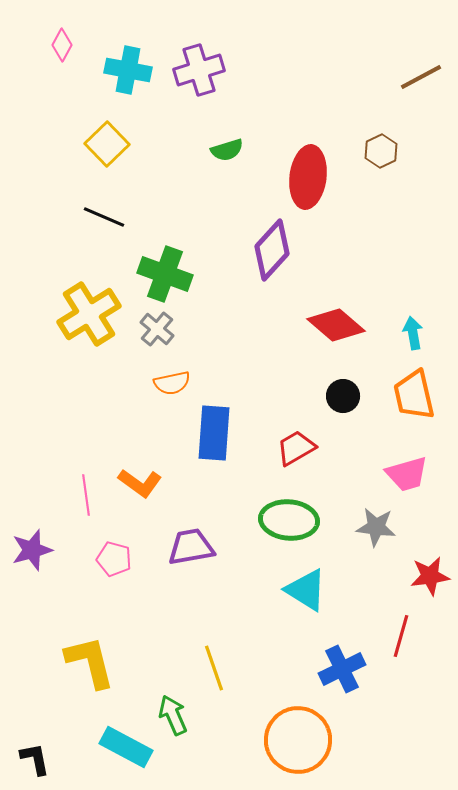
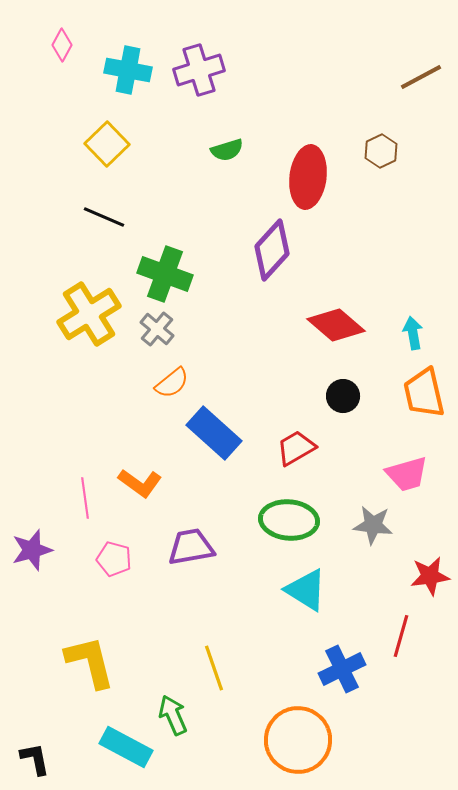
orange semicircle: rotated 27 degrees counterclockwise
orange trapezoid: moved 10 px right, 2 px up
blue rectangle: rotated 52 degrees counterclockwise
pink line: moved 1 px left, 3 px down
gray star: moved 3 px left, 2 px up
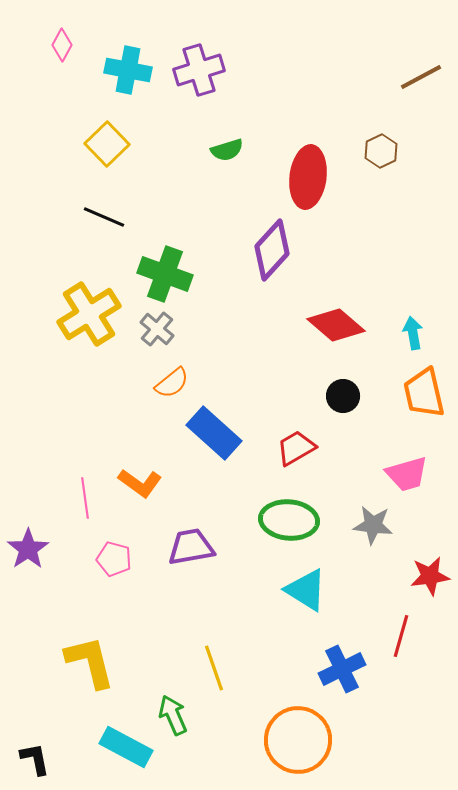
purple star: moved 4 px left, 1 px up; rotated 18 degrees counterclockwise
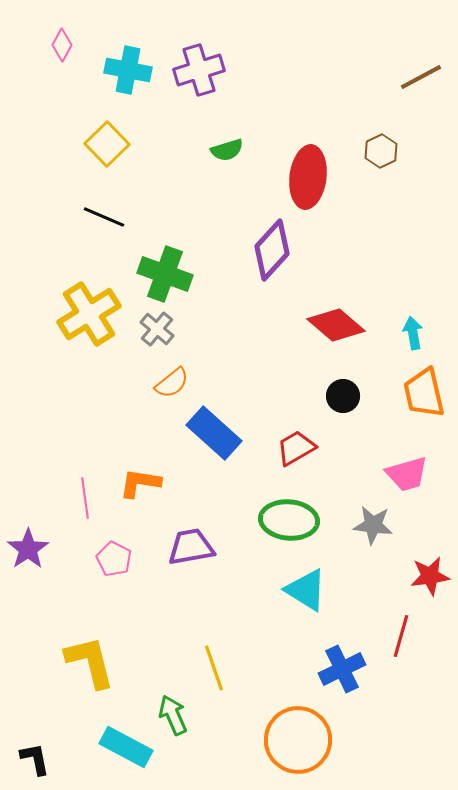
orange L-shape: rotated 153 degrees clockwise
pink pentagon: rotated 12 degrees clockwise
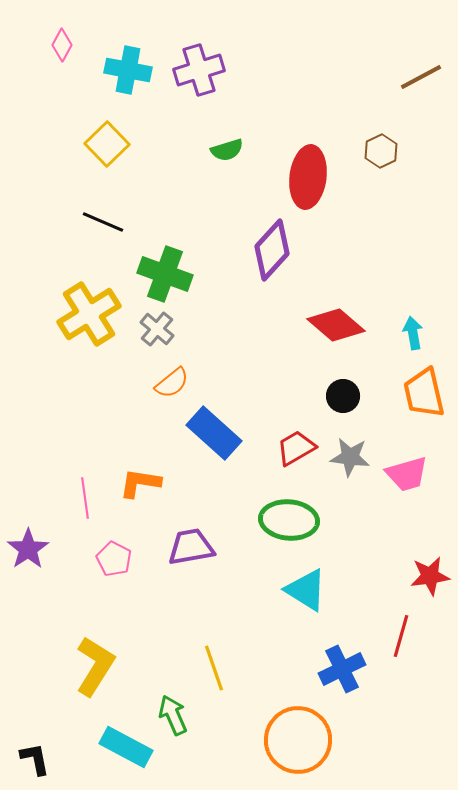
black line: moved 1 px left, 5 px down
gray star: moved 23 px left, 68 px up
yellow L-shape: moved 5 px right, 4 px down; rotated 46 degrees clockwise
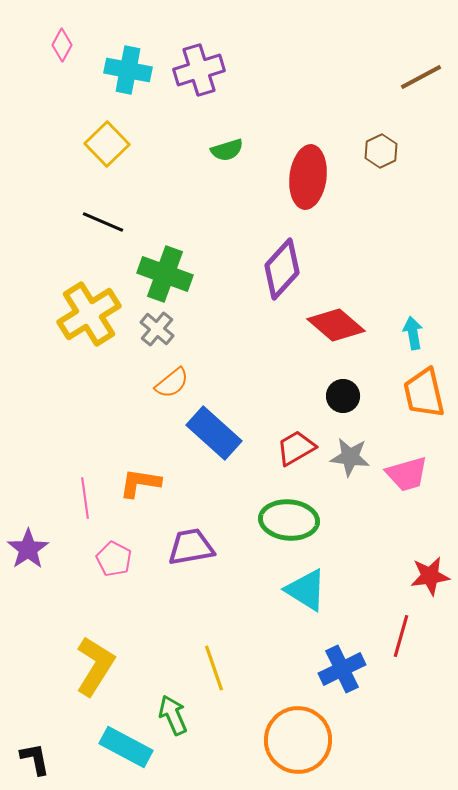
purple diamond: moved 10 px right, 19 px down
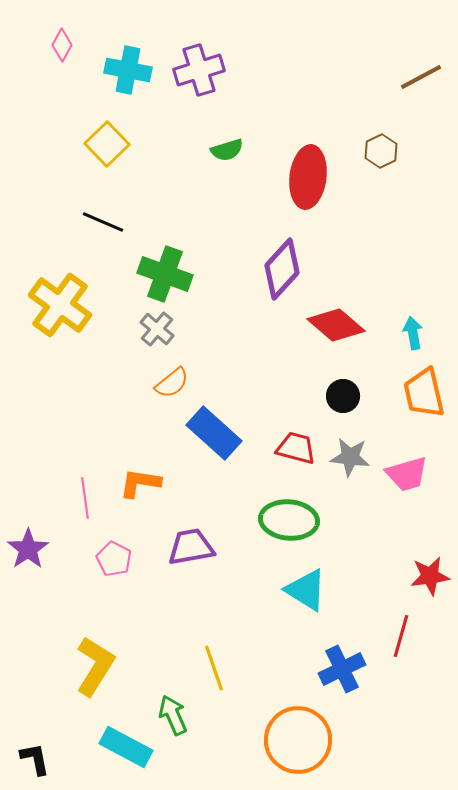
yellow cross: moved 29 px left, 9 px up; rotated 22 degrees counterclockwise
red trapezoid: rotated 45 degrees clockwise
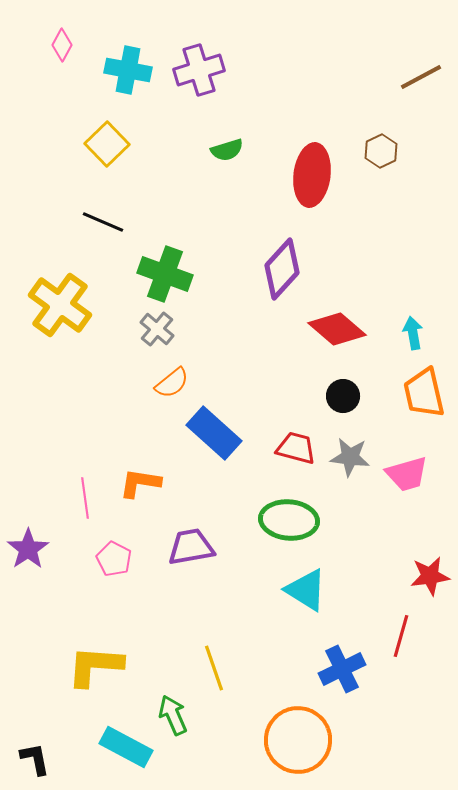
red ellipse: moved 4 px right, 2 px up
red diamond: moved 1 px right, 4 px down
yellow L-shape: rotated 118 degrees counterclockwise
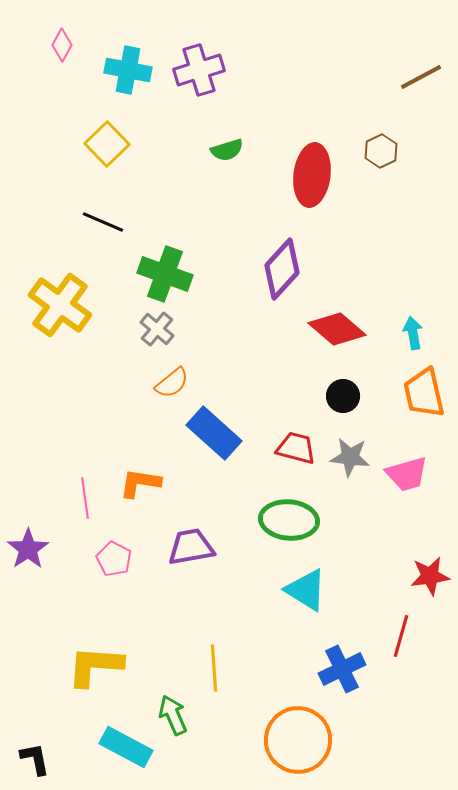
yellow line: rotated 15 degrees clockwise
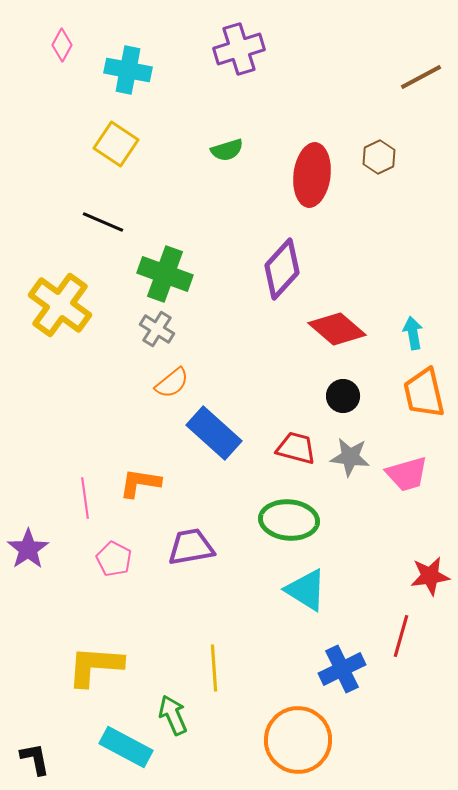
purple cross: moved 40 px right, 21 px up
yellow square: moved 9 px right; rotated 12 degrees counterclockwise
brown hexagon: moved 2 px left, 6 px down
gray cross: rotated 8 degrees counterclockwise
